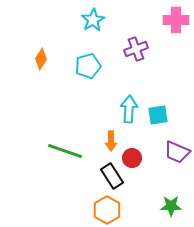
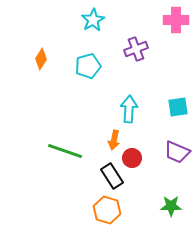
cyan square: moved 20 px right, 8 px up
orange arrow: moved 3 px right, 1 px up; rotated 12 degrees clockwise
orange hexagon: rotated 12 degrees counterclockwise
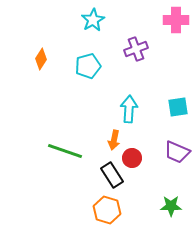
black rectangle: moved 1 px up
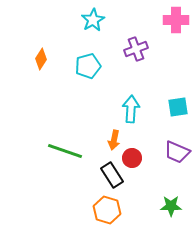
cyan arrow: moved 2 px right
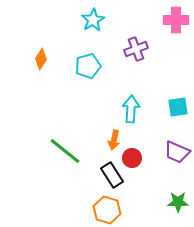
green line: rotated 20 degrees clockwise
green star: moved 7 px right, 4 px up
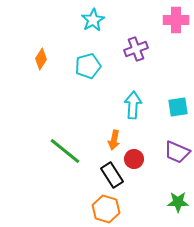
cyan arrow: moved 2 px right, 4 px up
red circle: moved 2 px right, 1 px down
orange hexagon: moved 1 px left, 1 px up
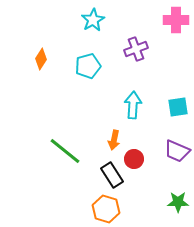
purple trapezoid: moved 1 px up
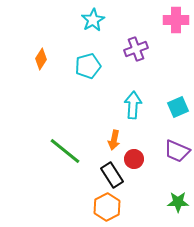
cyan square: rotated 15 degrees counterclockwise
orange hexagon: moved 1 px right, 2 px up; rotated 16 degrees clockwise
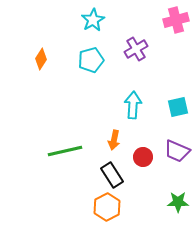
pink cross: rotated 15 degrees counterclockwise
purple cross: rotated 10 degrees counterclockwise
cyan pentagon: moved 3 px right, 6 px up
cyan square: rotated 10 degrees clockwise
green line: rotated 52 degrees counterclockwise
red circle: moved 9 px right, 2 px up
